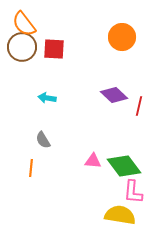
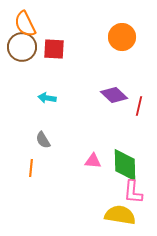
orange semicircle: moved 1 px right; rotated 12 degrees clockwise
green diamond: moved 1 px right, 1 px up; rotated 36 degrees clockwise
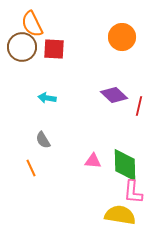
orange semicircle: moved 7 px right
orange line: rotated 30 degrees counterclockwise
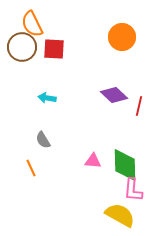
pink L-shape: moved 2 px up
yellow semicircle: rotated 20 degrees clockwise
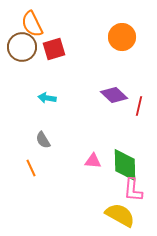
red square: rotated 20 degrees counterclockwise
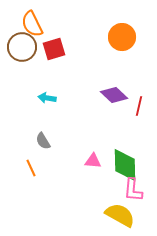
gray semicircle: moved 1 px down
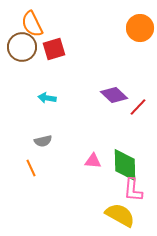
orange circle: moved 18 px right, 9 px up
red line: moved 1 px left, 1 px down; rotated 30 degrees clockwise
gray semicircle: rotated 72 degrees counterclockwise
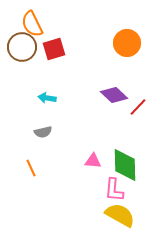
orange circle: moved 13 px left, 15 px down
gray semicircle: moved 9 px up
pink L-shape: moved 19 px left
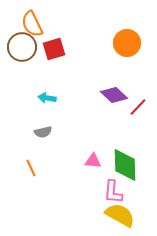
pink L-shape: moved 1 px left, 2 px down
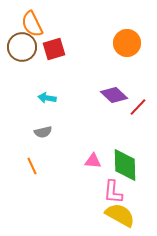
orange line: moved 1 px right, 2 px up
